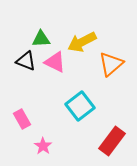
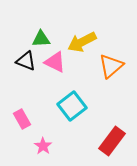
orange triangle: moved 2 px down
cyan square: moved 8 px left
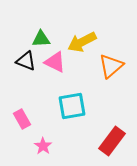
cyan square: rotated 28 degrees clockwise
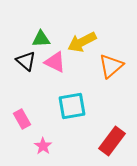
black triangle: rotated 20 degrees clockwise
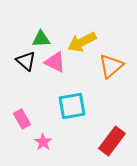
pink star: moved 4 px up
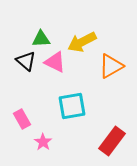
orange triangle: rotated 12 degrees clockwise
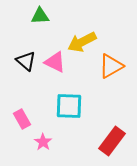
green triangle: moved 1 px left, 23 px up
cyan square: moved 3 px left; rotated 12 degrees clockwise
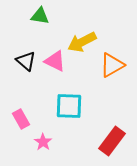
green triangle: rotated 12 degrees clockwise
pink triangle: moved 1 px up
orange triangle: moved 1 px right, 1 px up
pink rectangle: moved 1 px left
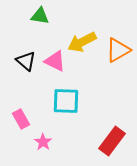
orange triangle: moved 6 px right, 15 px up
cyan square: moved 3 px left, 5 px up
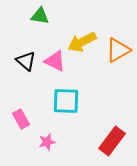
pink star: moved 4 px right; rotated 24 degrees clockwise
